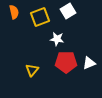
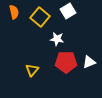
yellow square: rotated 30 degrees counterclockwise
white triangle: moved 1 px up
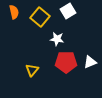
white triangle: moved 1 px right
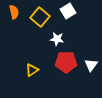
white triangle: moved 1 px right, 3 px down; rotated 32 degrees counterclockwise
yellow triangle: rotated 16 degrees clockwise
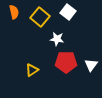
white square: moved 1 px down; rotated 21 degrees counterclockwise
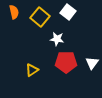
white triangle: moved 1 px right, 2 px up
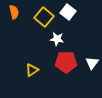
yellow square: moved 4 px right
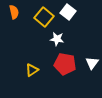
red pentagon: moved 1 px left, 2 px down; rotated 10 degrees clockwise
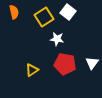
yellow square: rotated 18 degrees clockwise
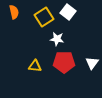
red pentagon: moved 1 px left, 2 px up; rotated 10 degrees counterclockwise
yellow triangle: moved 3 px right, 4 px up; rotated 40 degrees clockwise
